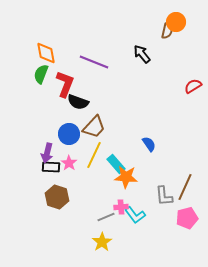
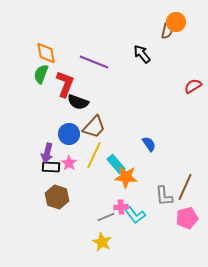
yellow star: rotated 12 degrees counterclockwise
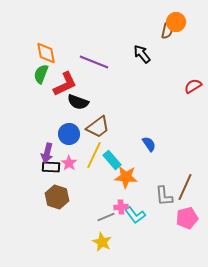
red L-shape: rotated 44 degrees clockwise
brown trapezoid: moved 4 px right; rotated 10 degrees clockwise
cyan rectangle: moved 4 px left, 4 px up
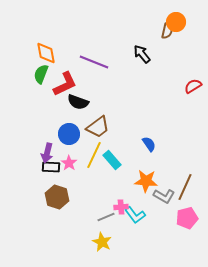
orange star: moved 20 px right, 4 px down
gray L-shape: rotated 55 degrees counterclockwise
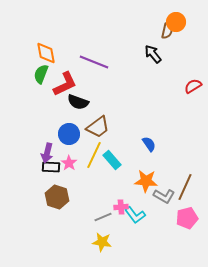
black arrow: moved 11 px right
gray line: moved 3 px left
yellow star: rotated 18 degrees counterclockwise
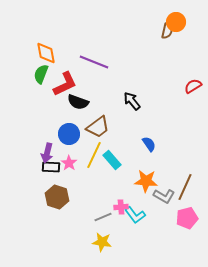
black arrow: moved 21 px left, 47 px down
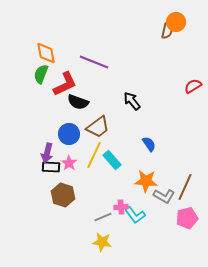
brown hexagon: moved 6 px right, 2 px up
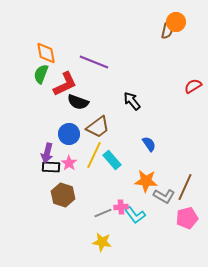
gray line: moved 4 px up
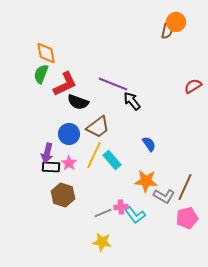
purple line: moved 19 px right, 22 px down
